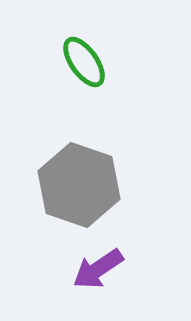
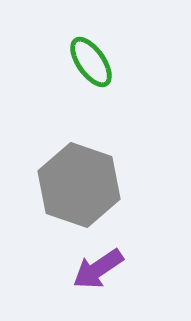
green ellipse: moved 7 px right
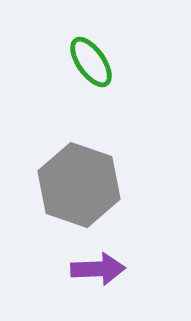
purple arrow: rotated 148 degrees counterclockwise
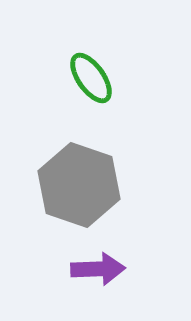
green ellipse: moved 16 px down
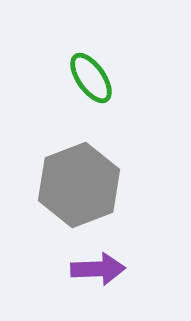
gray hexagon: rotated 20 degrees clockwise
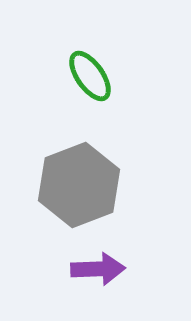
green ellipse: moved 1 px left, 2 px up
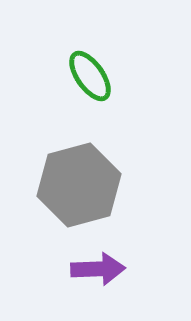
gray hexagon: rotated 6 degrees clockwise
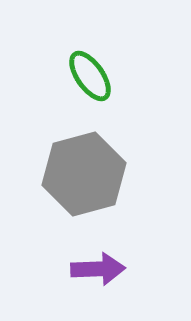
gray hexagon: moved 5 px right, 11 px up
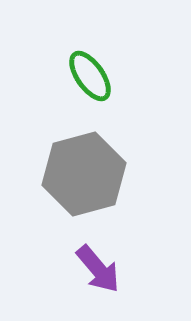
purple arrow: rotated 52 degrees clockwise
